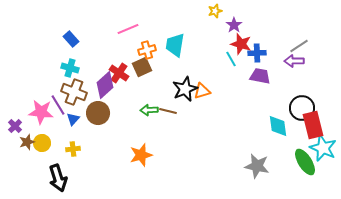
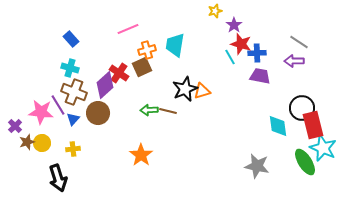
gray line: moved 4 px up; rotated 66 degrees clockwise
cyan line: moved 1 px left, 2 px up
orange star: rotated 20 degrees counterclockwise
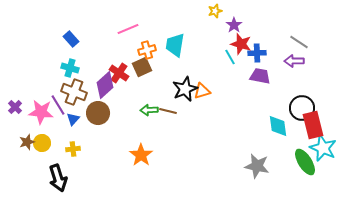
purple cross: moved 19 px up
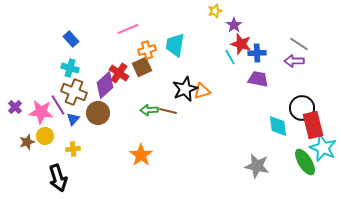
gray line: moved 2 px down
purple trapezoid: moved 2 px left, 3 px down
yellow circle: moved 3 px right, 7 px up
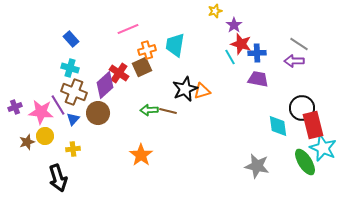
purple cross: rotated 24 degrees clockwise
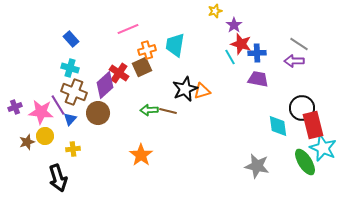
blue triangle: moved 3 px left
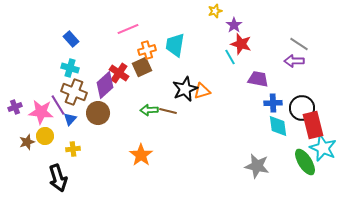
blue cross: moved 16 px right, 50 px down
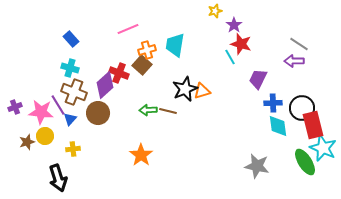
brown square: moved 2 px up; rotated 24 degrees counterclockwise
red cross: rotated 12 degrees counterclockwise
purple trapezoid: rotated 75 degrees counterclockwise
green arrow: moved 1 px left
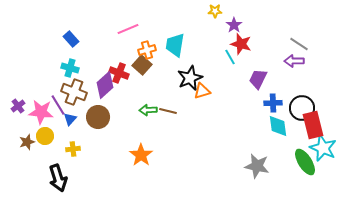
yellow star: rotated 16 degrees clockwise
black star: moved 5 px right, 11 px up
purple cross: moved 3 px right, 1 px up; rotated 16 degrees counterclockwise
brown circle: moved 4 px down
